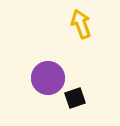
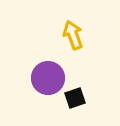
yellow arrow: moved 8 px left, 11 px down
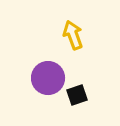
black square: moved 2 px right, 3 px up
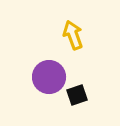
purple circle: moved 1 px right, 1 px up
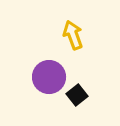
black square: rotated 20 degrees counterclockwise
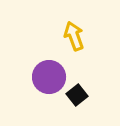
yellow arrow: moved 1 px right, 1 px down
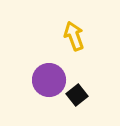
purple circle: moved 3 px down
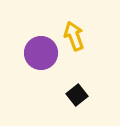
purple circle: moved 8 px left, 27 px up
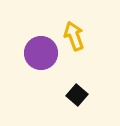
black square: rotated 10 degrees counterclockwise
